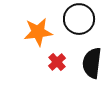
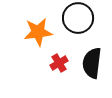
black circle: moved 1 px left, 1 px up
red cross: moved 2 px right, 1 px down; rotated 12 degrees clockwise
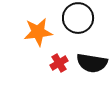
black semicircle: rotated 88 degrees counterclockwise
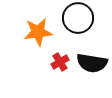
red cross: moved 1 px right, 1 px up
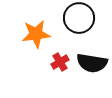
black circle: moved 1 px right
orange star: moved 2 px left, 2 px down
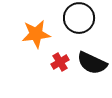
black semicircle: rotated 16 degrees clockwise
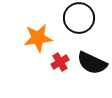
orange star: moved 2 px right, 4 px down
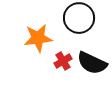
red cross: moved 3 px right, 1 px up
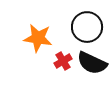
black circle: moved 8 px right, 9 px down
orange star: rotated 16 degrees clockwise
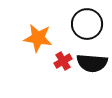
black circle: moved 3 px up
black semicircle: rotated 20 degrees counterclockwise
